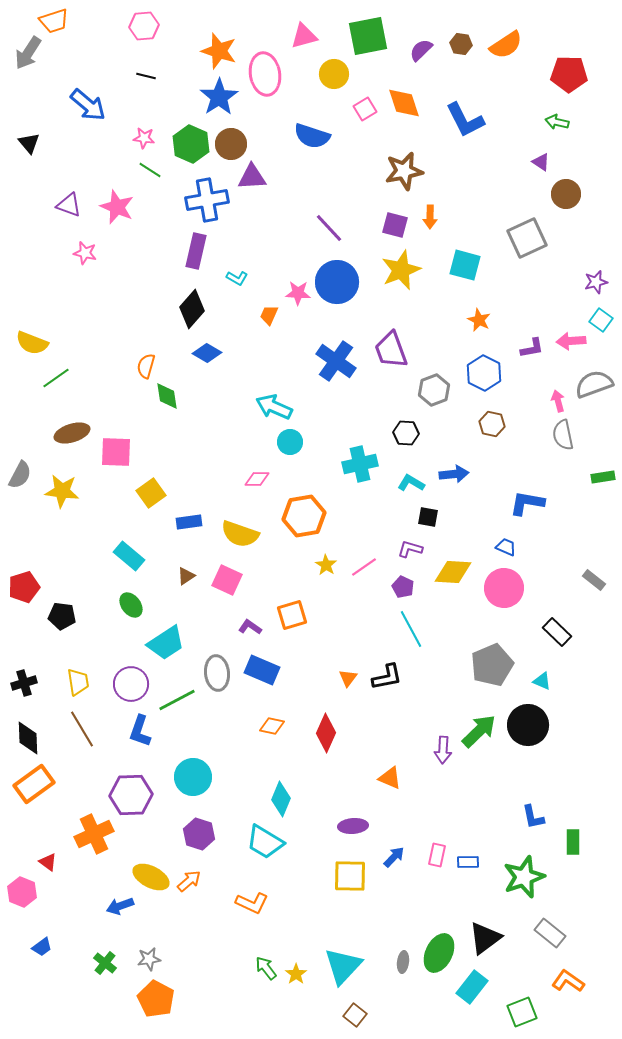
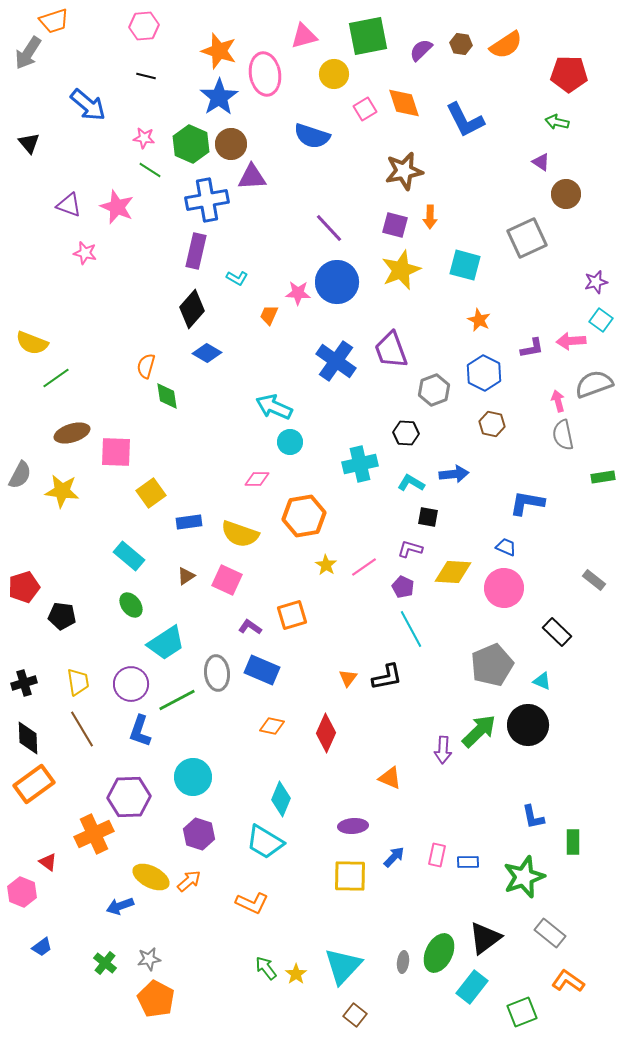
purple hexagon at (131, 795): moved 2 px left, 2 px down
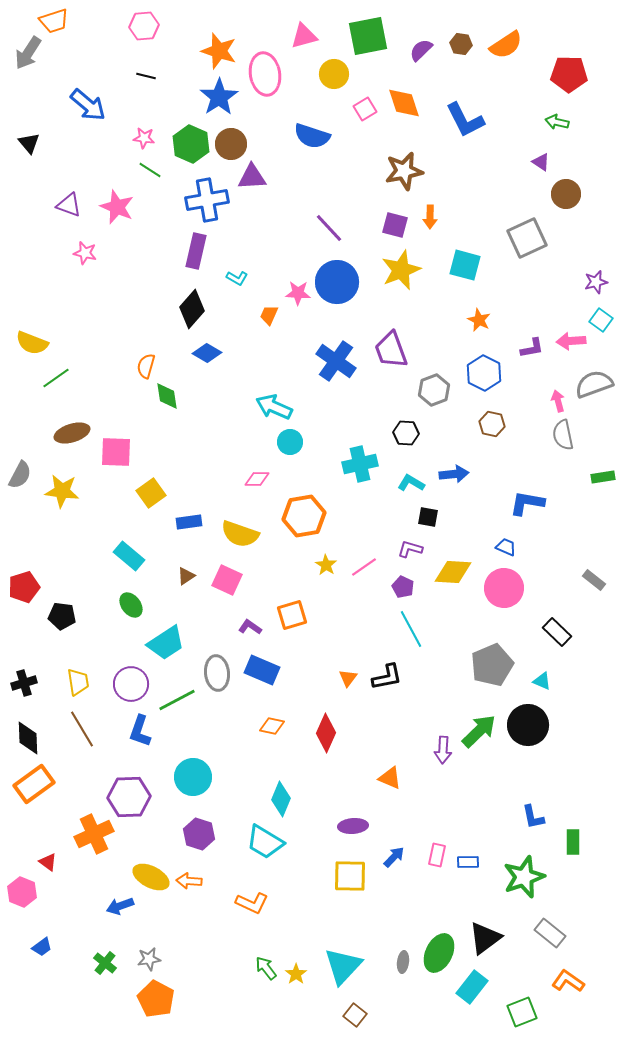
orange arrow at (189, 881): rotated 135 degrees counterclockwise
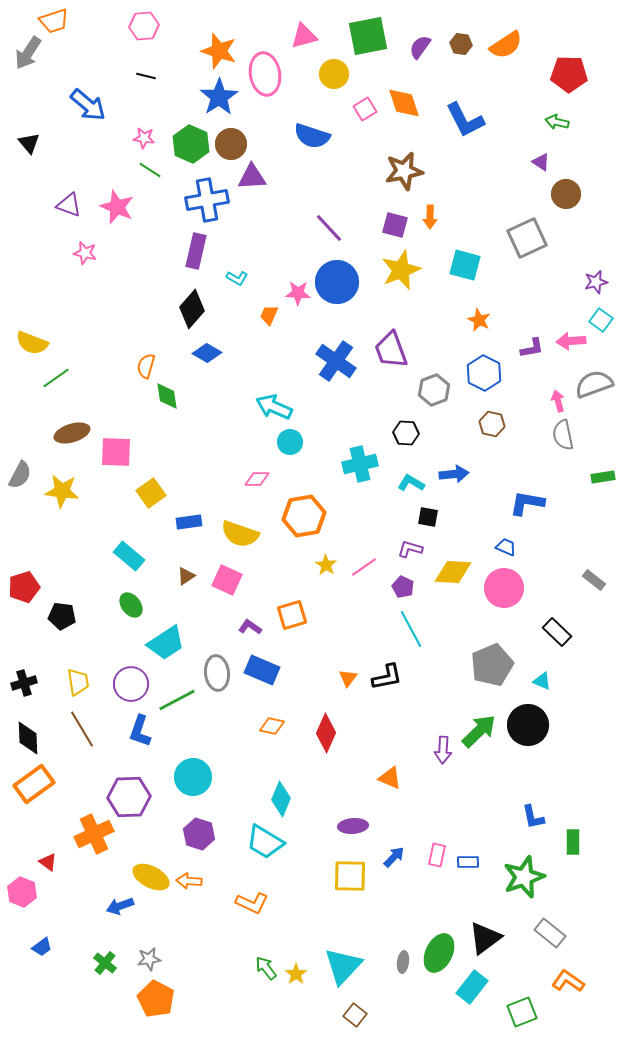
purple semicircle at (421, 50): moved 1 px left, 3 px up; rotated 10 degrees counterclockwise
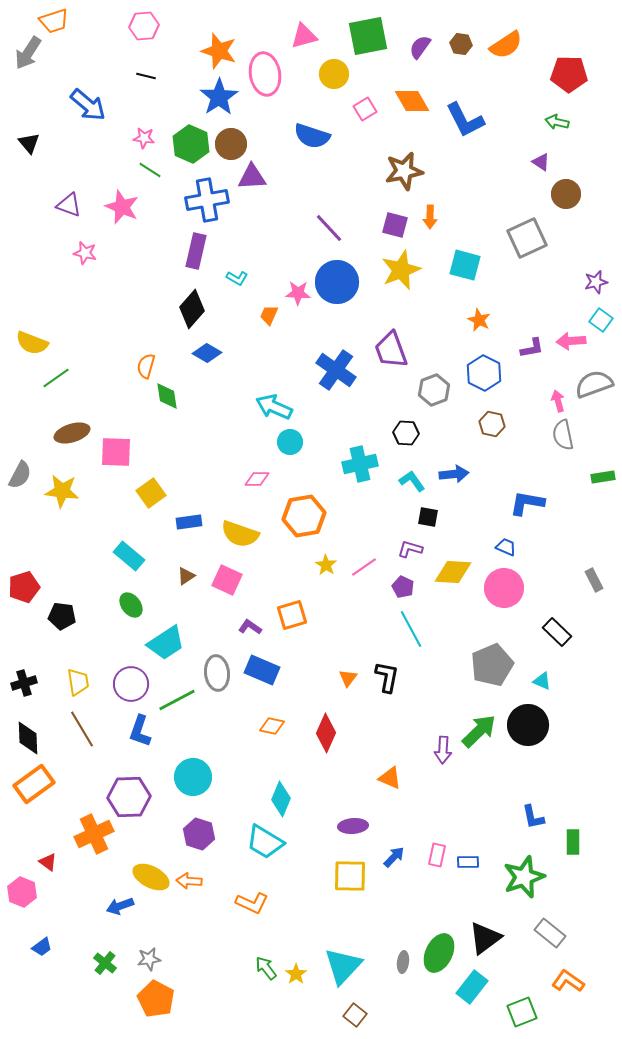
orange diamond at (404, 103): moved 8 px right, 2 px up; rotated 12 degrees counterclockwise
pink star at (117, 207): moved 5 px right
blue cross at (336, 361): moved 9 px down
cyan L-shape at (411, 483): moved 1 px right, 2 px up; rotated 24 degrees clockwise
gray rectangle at (594, 580): rotated 25 degrees clockwise
black L-shape at (387, 677): rotated 68 degrees counterclockwise
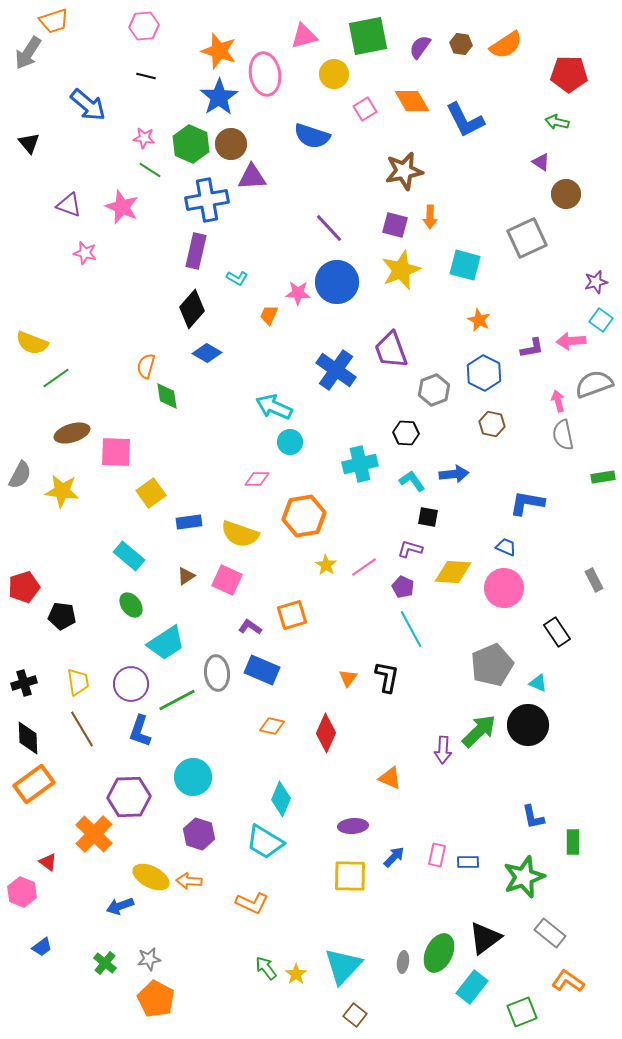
black rectangle at (557, 632): rotated 12 degrees clockwise
cyan triangle at (542, 681): moved 4 px left, 2 px down
orange cross at (94, 834): rotated 21 degrees counterclockwise
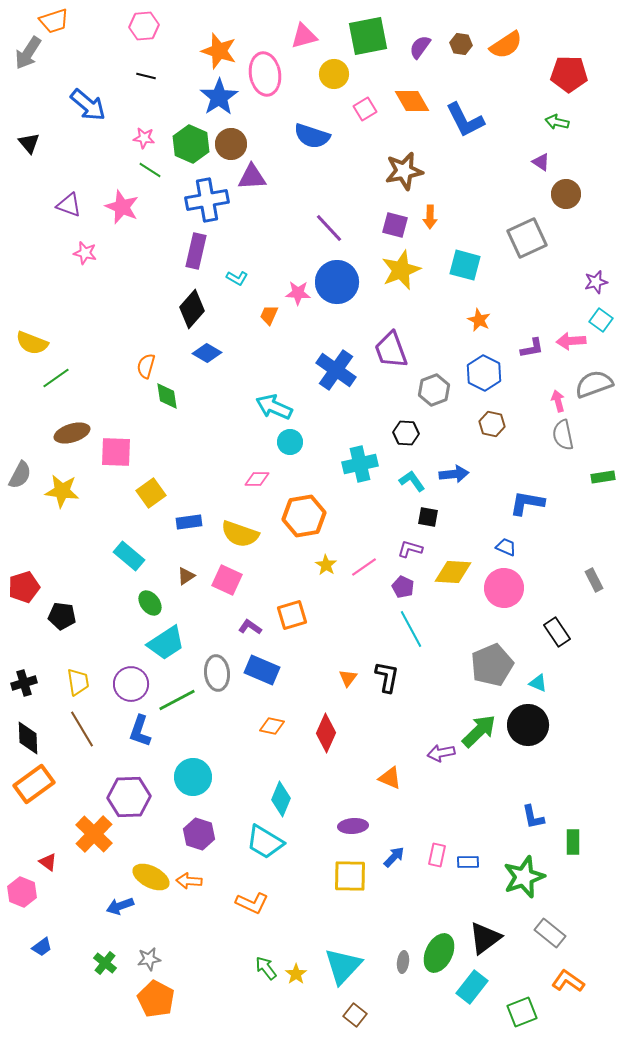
green ellipse at (131, 605): moved 19 px right, 2 px up
purple arrow at (443, 750): moved 2 px left, 3 px down; rotated 76 degrees clockwise
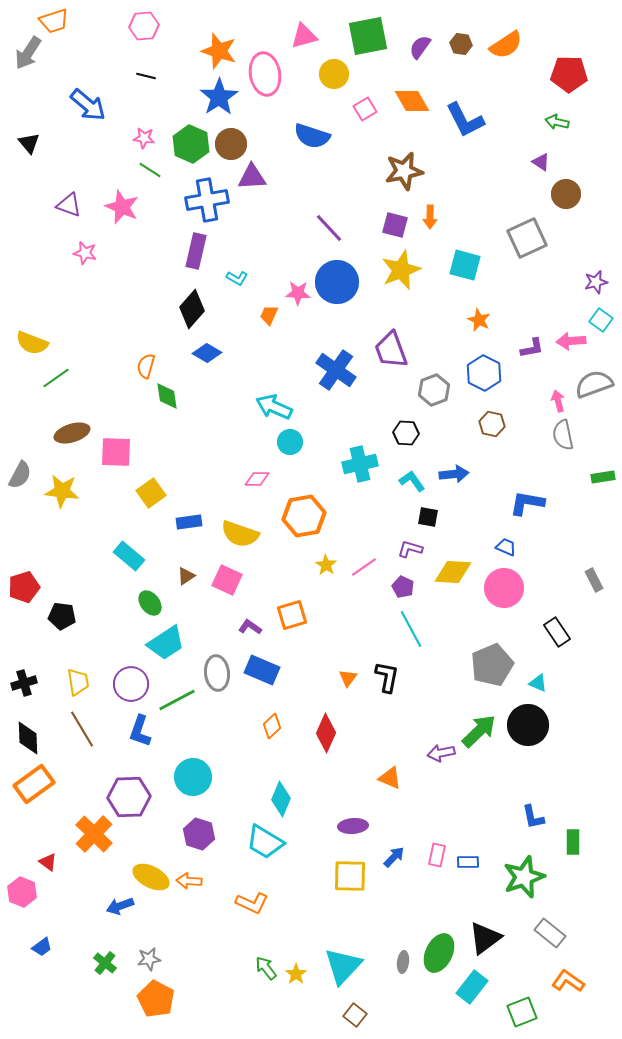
orange diamond at (272, 726): rotated 55 degrees counterclockwise
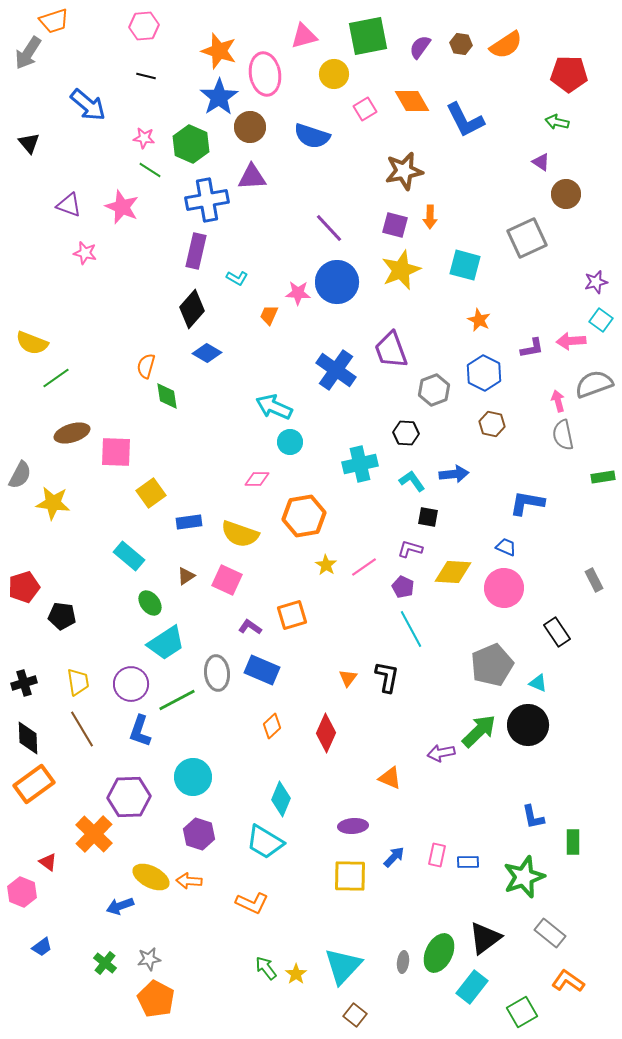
brown circle at (231, 144): moved 19 px right, 17 px up
yellow star at (62, 491): moved 9 px left, 12 px down
green square at (522, 1012): rotated 8 degrees counterclockwise
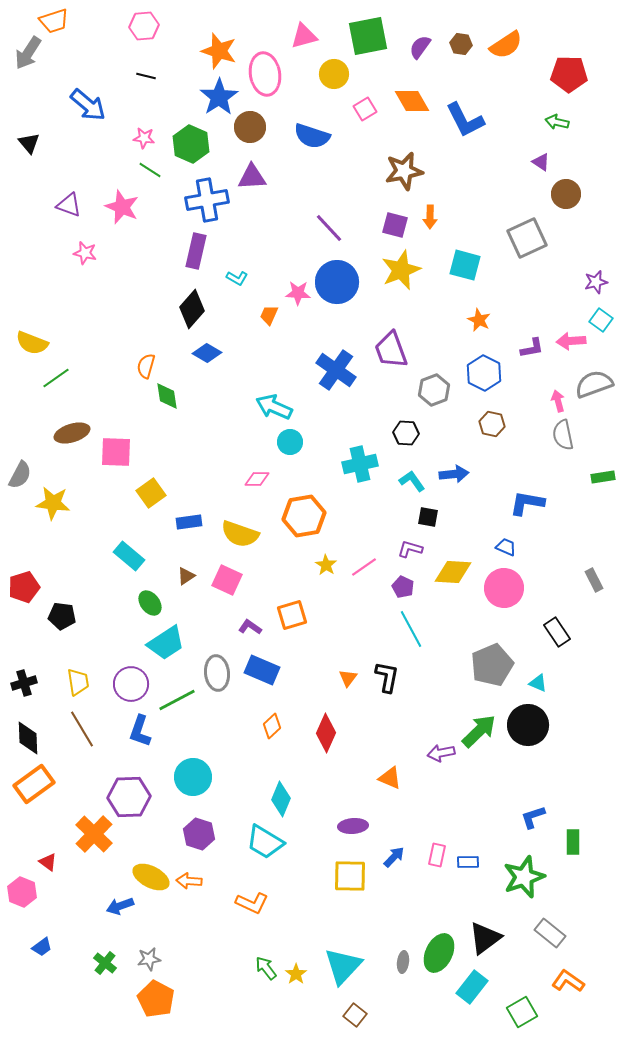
blue L-shape at (533, 817): rotated 84 degrees clockwise
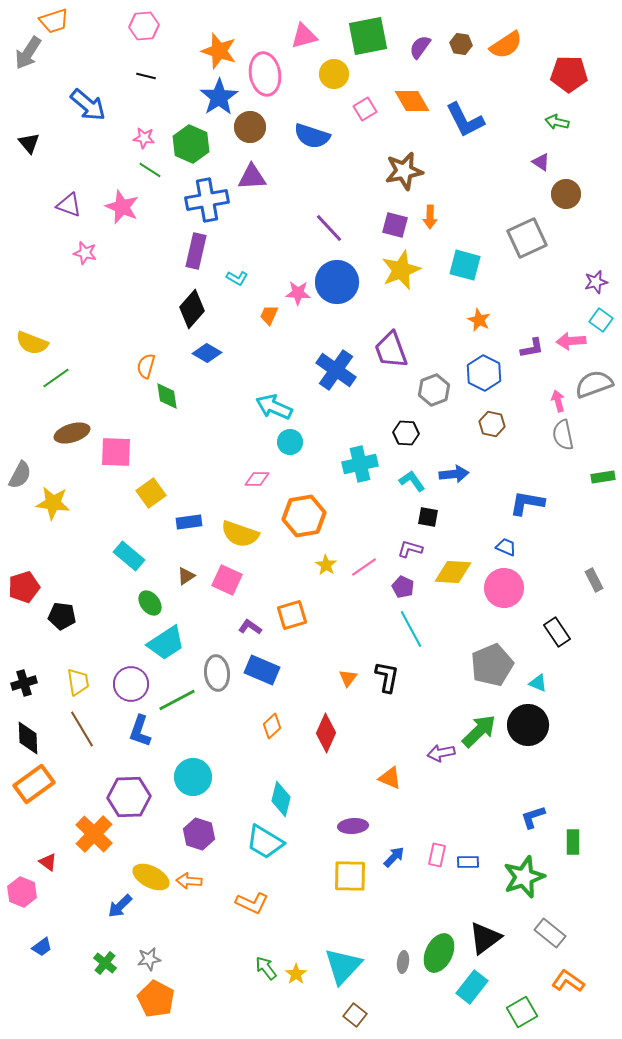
cyan diamond at (281, 799): rotated 8 degrees counterclockwise
blue arrow at (120, 906): rotated 24 degrees counterclockwise
